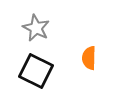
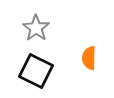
gray star: rotated 8 degrees clockwise
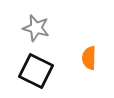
gray star: rotated 20 degrees counterclockwise
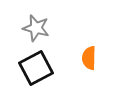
black square: moved 3 px up; rotated 36 degrees clockwise
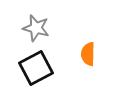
orange semicircle: moved 1 px left, 4 px up
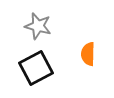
gray star: moved 2 px right, 2 px up
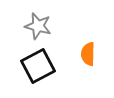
black square: moved 2 px right, 2 px up
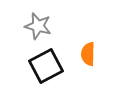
black square: moved 8 px right
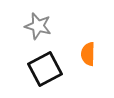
black square: moved 1 px left, 3 px down
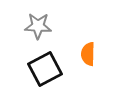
gray star: rotated 12 degrees counterclockwise
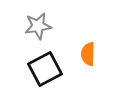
gray star: rotated 12 degrees counterclockwise
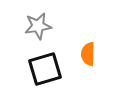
black square: rotated 12 degrees clockwise
